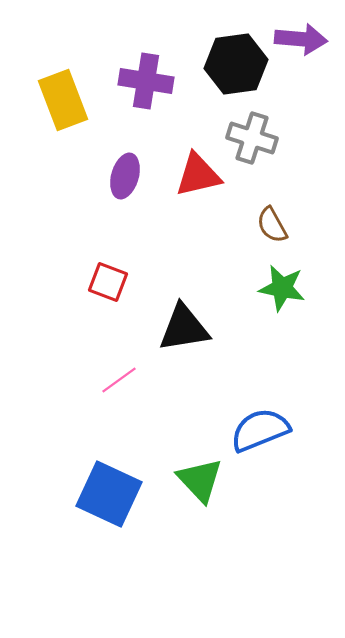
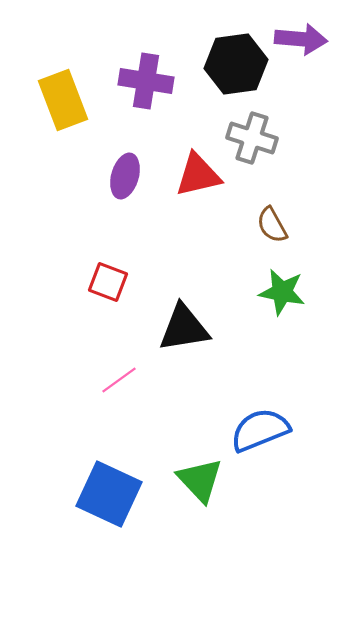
green star: moved 4 px down
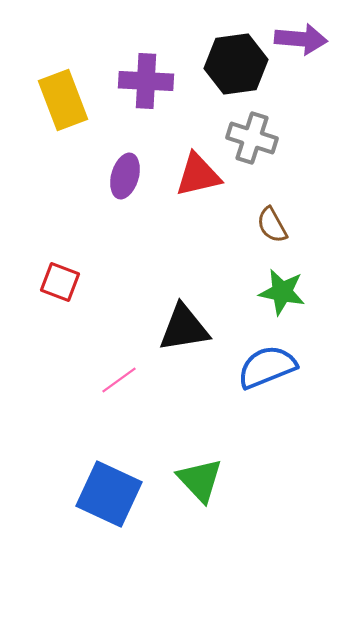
purple cross: rotated 6 degrees counterclockwise
red square: moved 48 px left
blue semicircle: moved 7 px right, 63 px up
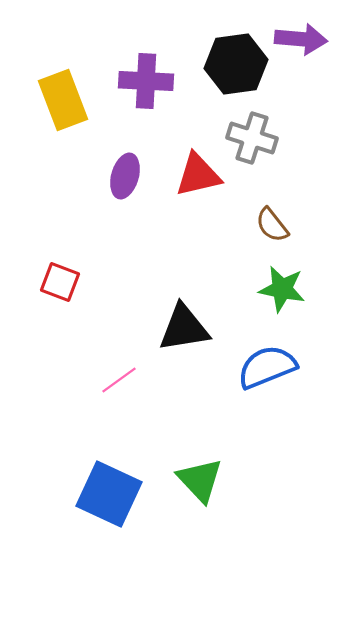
brown semicircle: rotated 9 degrees counterclockwise
green star: moved 3 px up
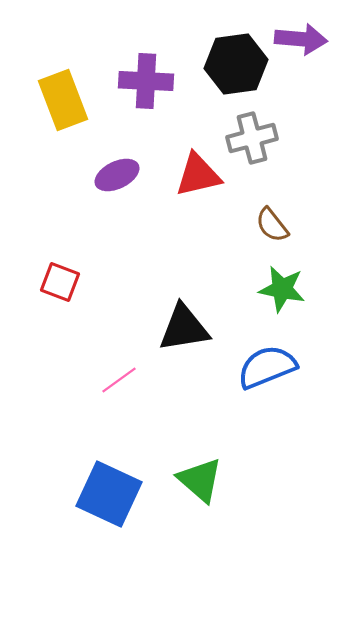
gray cross: rotated 33 degrees counterclockwise
purple ellipse: moved 8 px left, 1 px up; rotated 48 degrees clockwise
green triangle: rotated 6 degrees counterclockwise
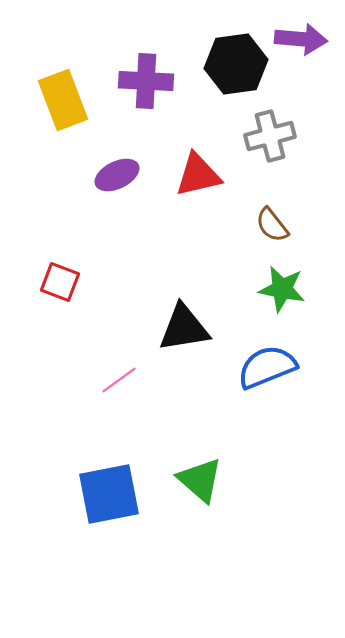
gray cross: moved 18 px right, 2 px up
blue square: rotated 36 degrees counterclockwise
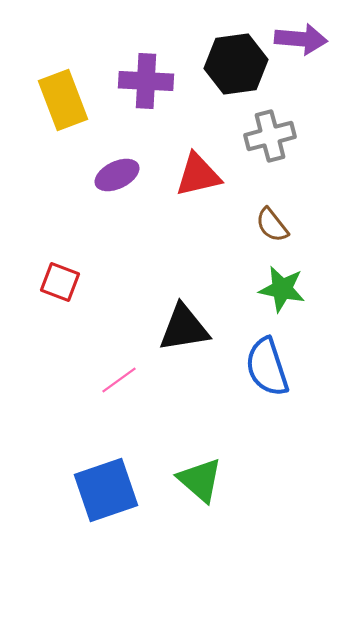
blue semicircle: rotated 86 degrees counterclockwise
blue square: moved 3 px left, 4 px up; rotated 8 degrees counterclockwise
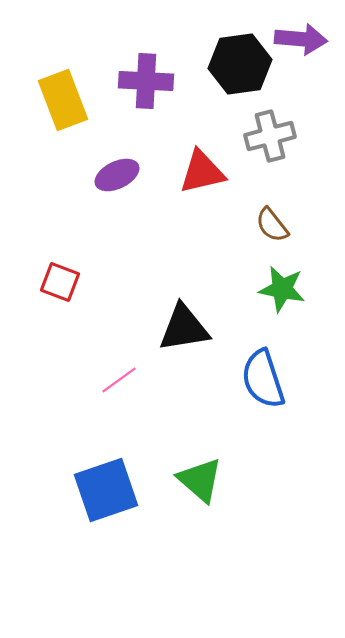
black hexagon: moved 4 px right
red triangle: moved 4 px right, 3 px up
blue semicircle: moved 4 px left, 12 px down
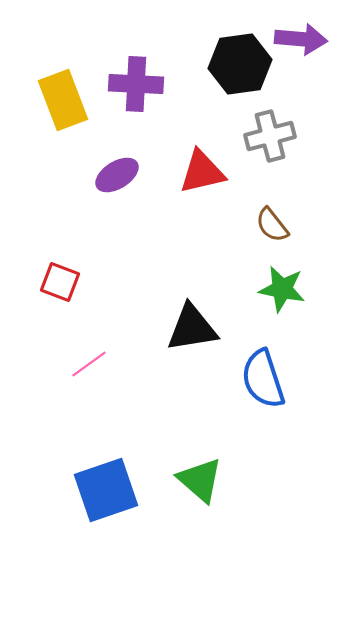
purple cross: moved 10 px left, 3 px down
purple ellipse: rotated 6 degrees counterclockwise
black triangle: moved 8 px right
pink line: moved 30 px left, 16 px up
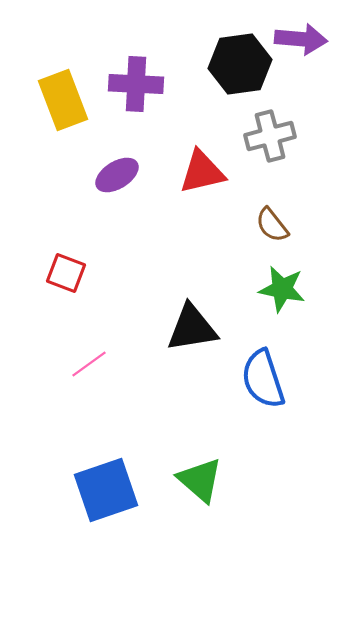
red square: moved 6 px right, 9 px up
